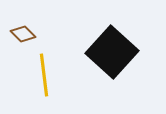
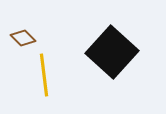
brown diamond: moved 4 px down
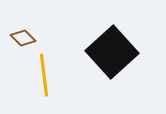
black square: rotated 6 degrees clockwise
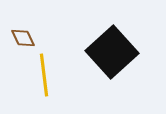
brown diamond: rotated 20 degrees clockwise
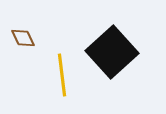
yellow line: moved 18 px right
